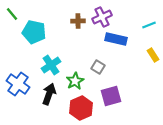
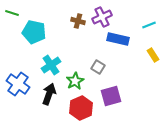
green line: moved 1 px up; rotated 32 degrees counterclockwise
brown cross: rotated 16 degrees clockwise
blue rectangle: moved 2 px right
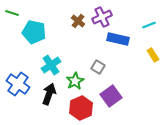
brown cross: rotated 24 degrees clockwise
purple square: rotated 20 degrees counterclockwise
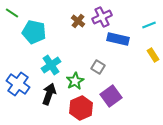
green line: rotated 16 degrees clockwise
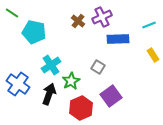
blue rectangle: rotated 15 degrees counterclockwise
green star: moved 4 px left
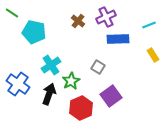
purple cross: moved 4 px right
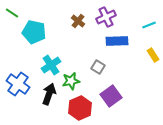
blue rectangle: moved 1 px left, 2 px down
green star: rotated 18 degrees clockwise
red hexagon: moved 1 px left
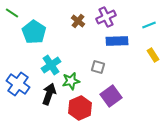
cyan pentagon: rotated 20 degrees clockwise
gray square: rotated 16 degrees counterclockwise
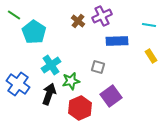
green line: moved 2 px right, 2 px down
purple cross: moved 4 px left, 1 px up
cyan line: rotated 32 degrees clockwise
yellow rectangle: moved 2 px left, 1 px down
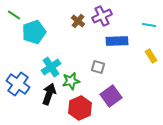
cyan pentagon: rotated 20 degrees clockwise
cyan cross: moved 2 px down
